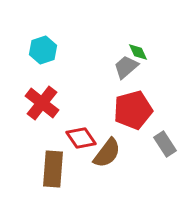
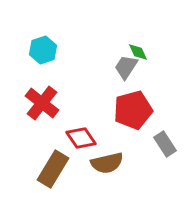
gray trapezoid: rotated 16 degrees counterclockwise
brown semicircle: moved 10 px down; rotated 40 degrees clockwise
brown rectangle: rotated 27 degrees clockwise
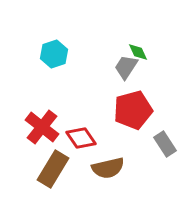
cyan hexagon: moved 11 px right, 4 px down
red cross: moved 24 px down
brown semicircle: moved 1 px right, 5 px down
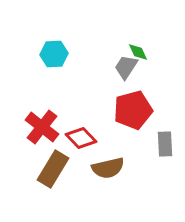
cyan hexagon: rotated 16 degrees clockwise
red diamond: rotated 8 degrees counterclockwise
gray rectangle: rotated 30 degrees clockwise
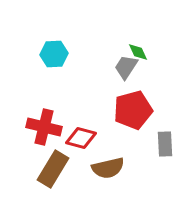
red cross: moved 2 px right; rotated 24 degrees counterclockwise
red diamond: rotated 32 degrees counterclockwise
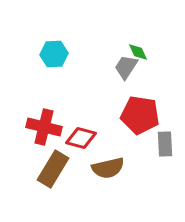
red pentagon: moved 7 px right, 5 px down; rotated 24 degrees clockwise
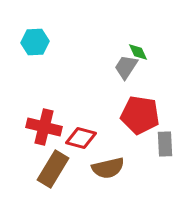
cyan hexagon: moved 19 px left, 12 px up
